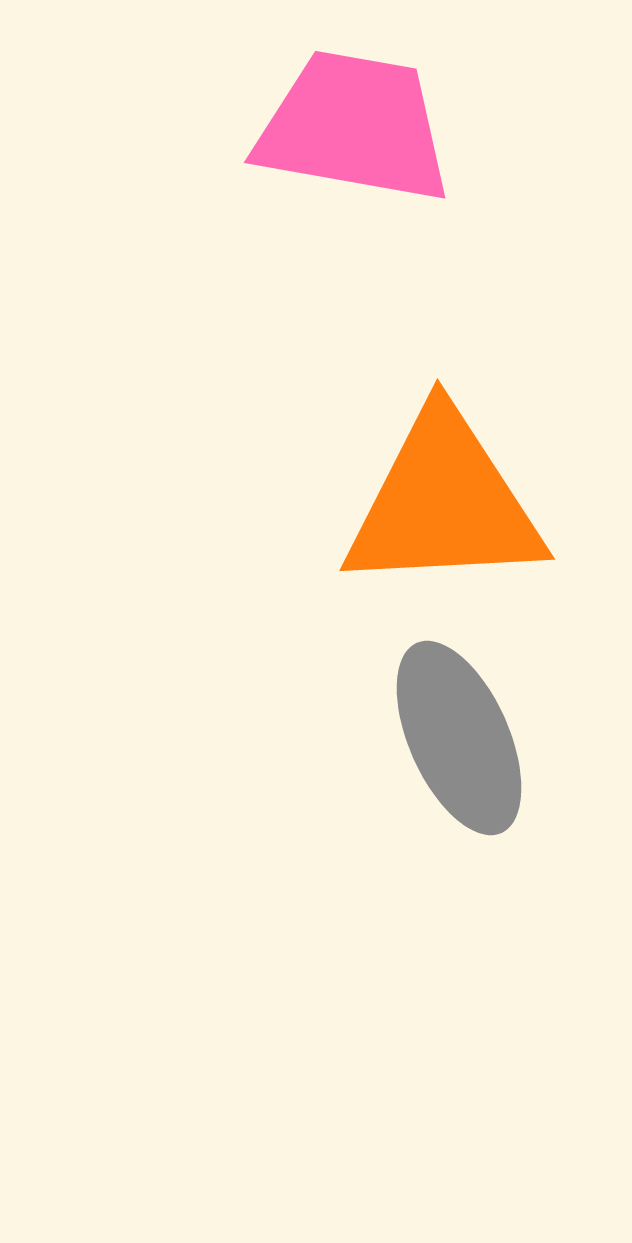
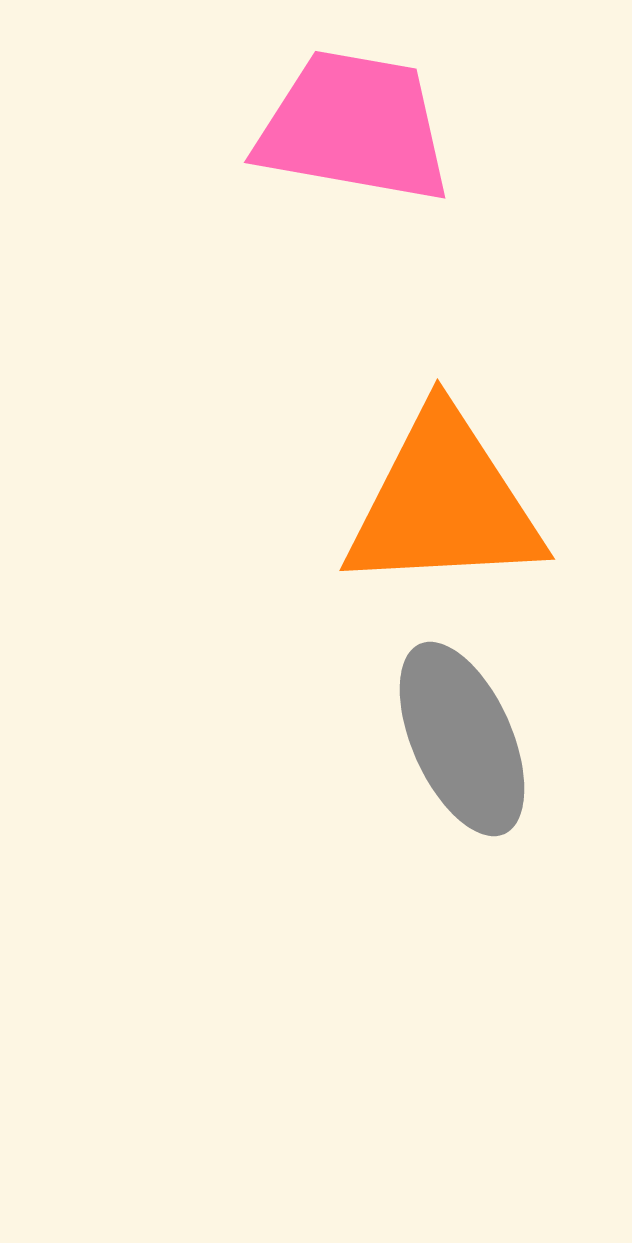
gray ellipse: moved 3 px right, 1 px down
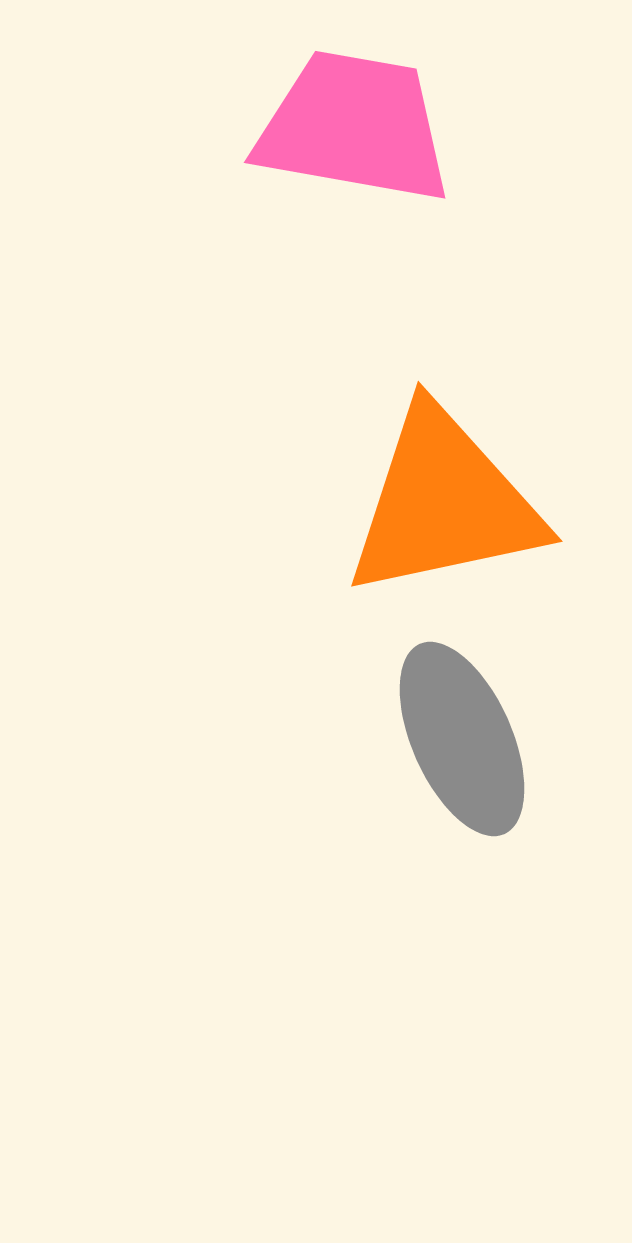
orange triangle: rotated 9 degrees counterclockwise
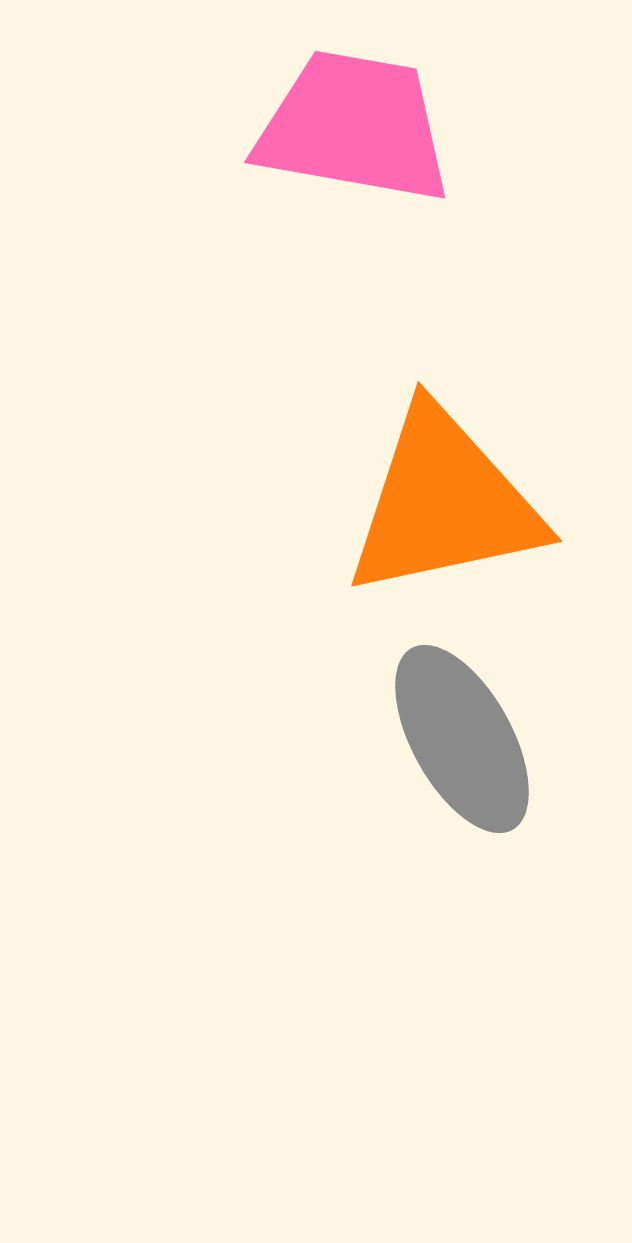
gray ellipse: rotated 5 degrees counterclockwise
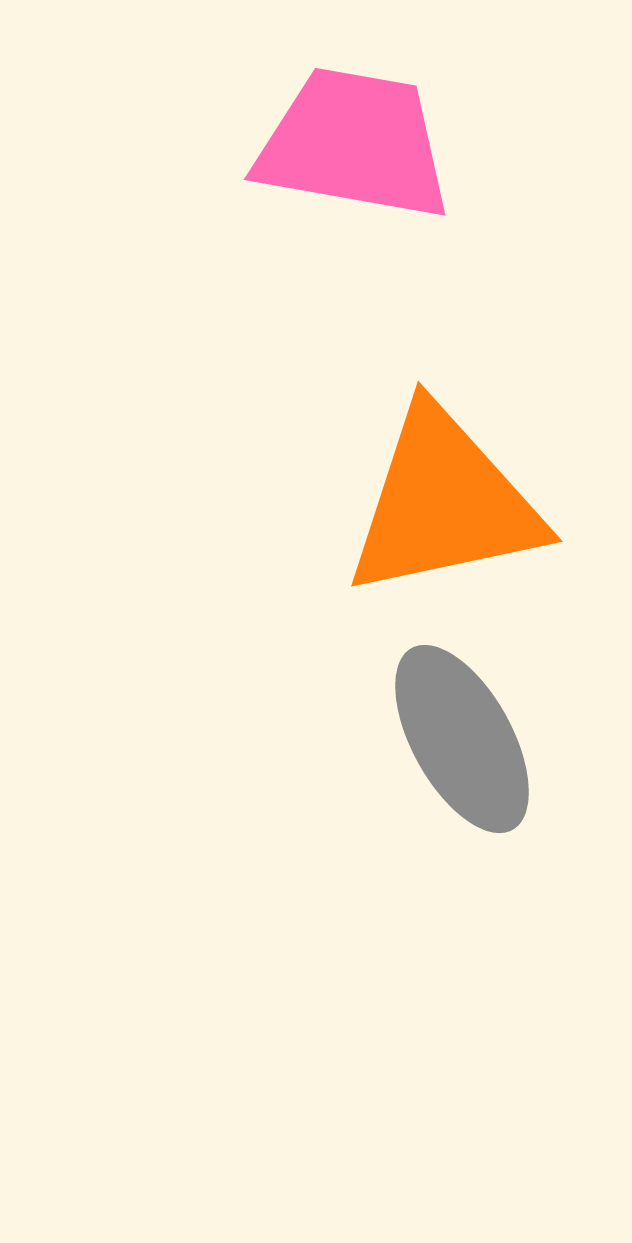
pink trapezoid: moved 17 px down
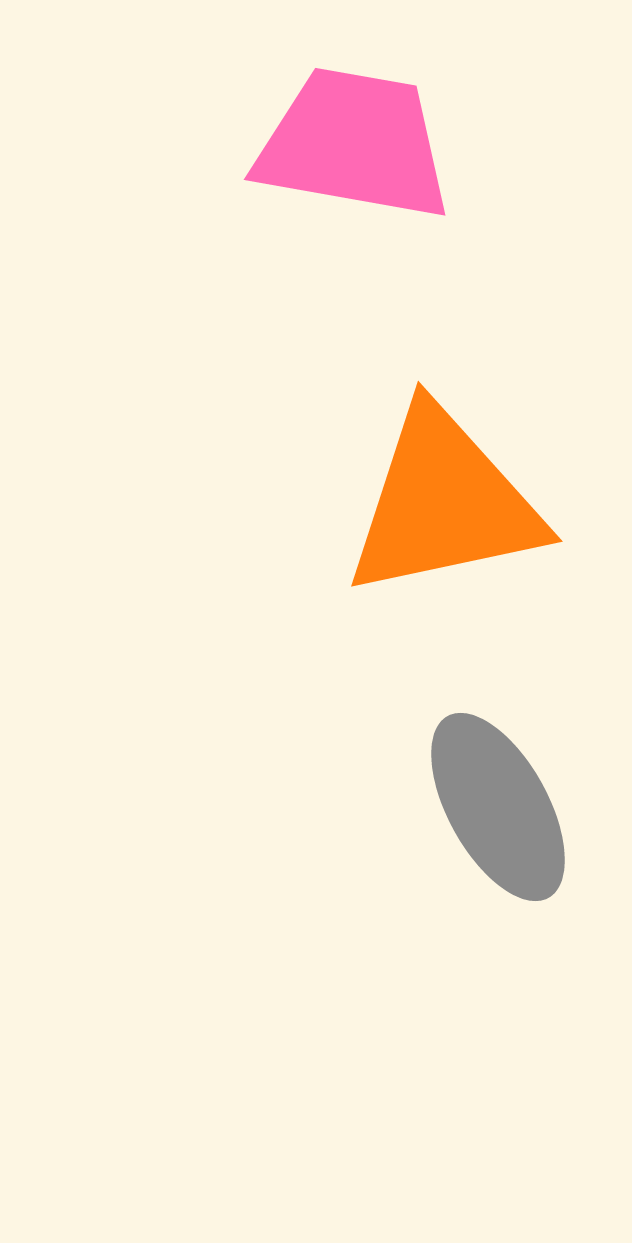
gray ellipse: moved 36 px right, 68 px down
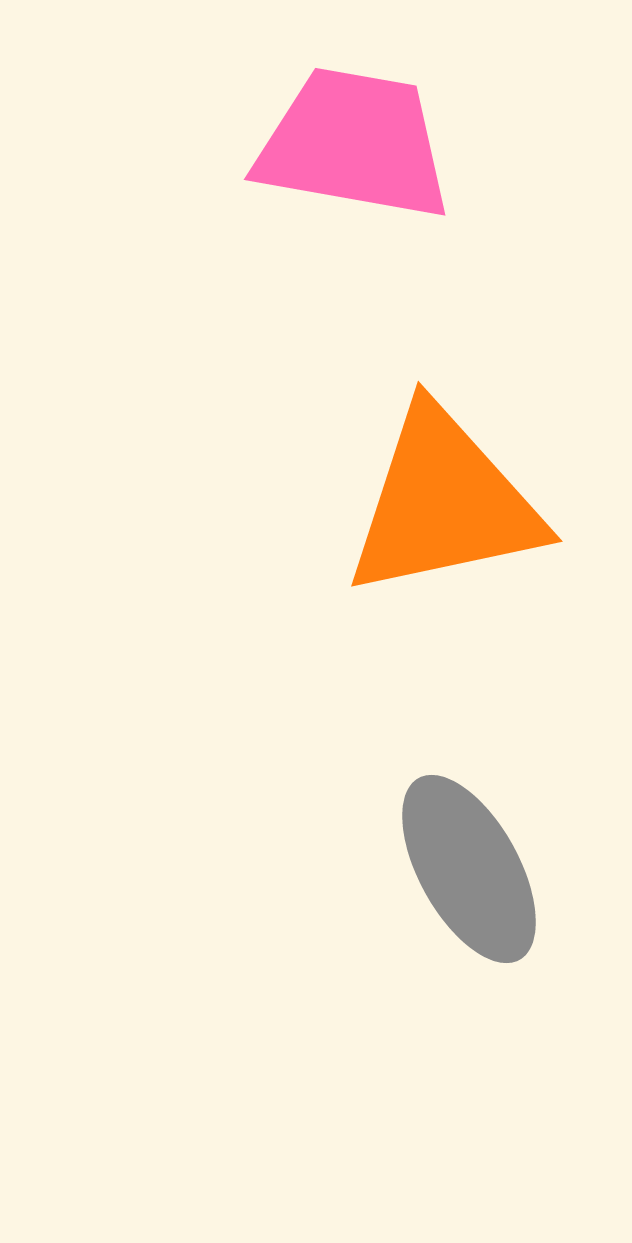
gray ellipse: moved 29 px left, 62 px down
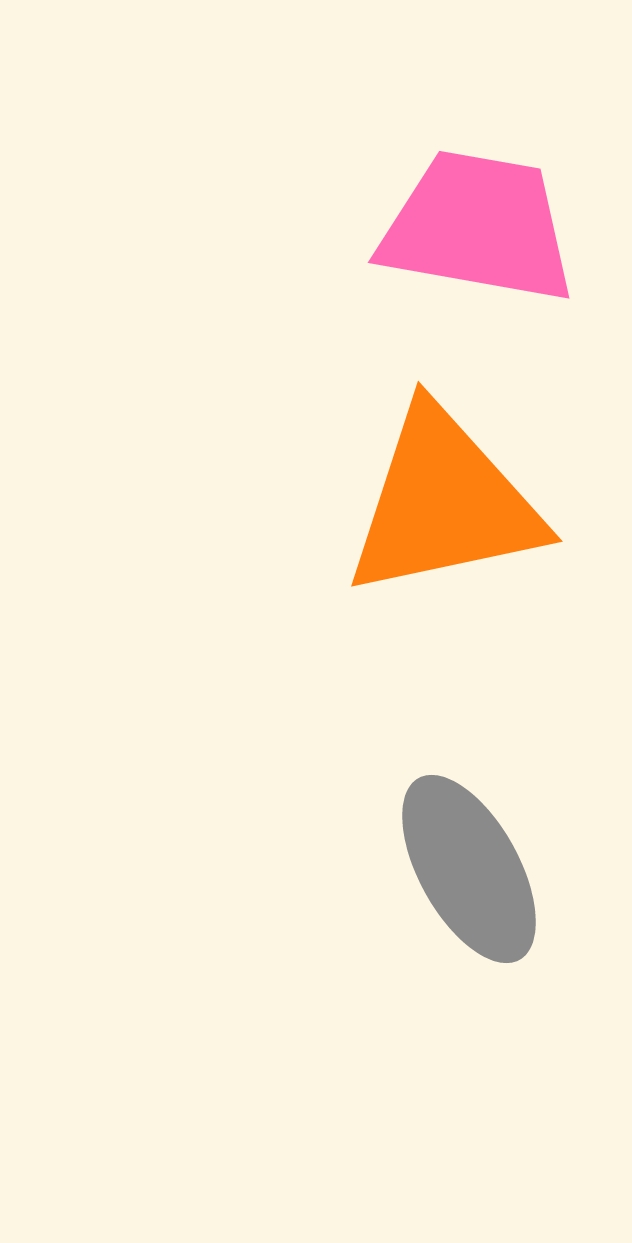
pink trapezoid: moved 124 px right, 83 px down
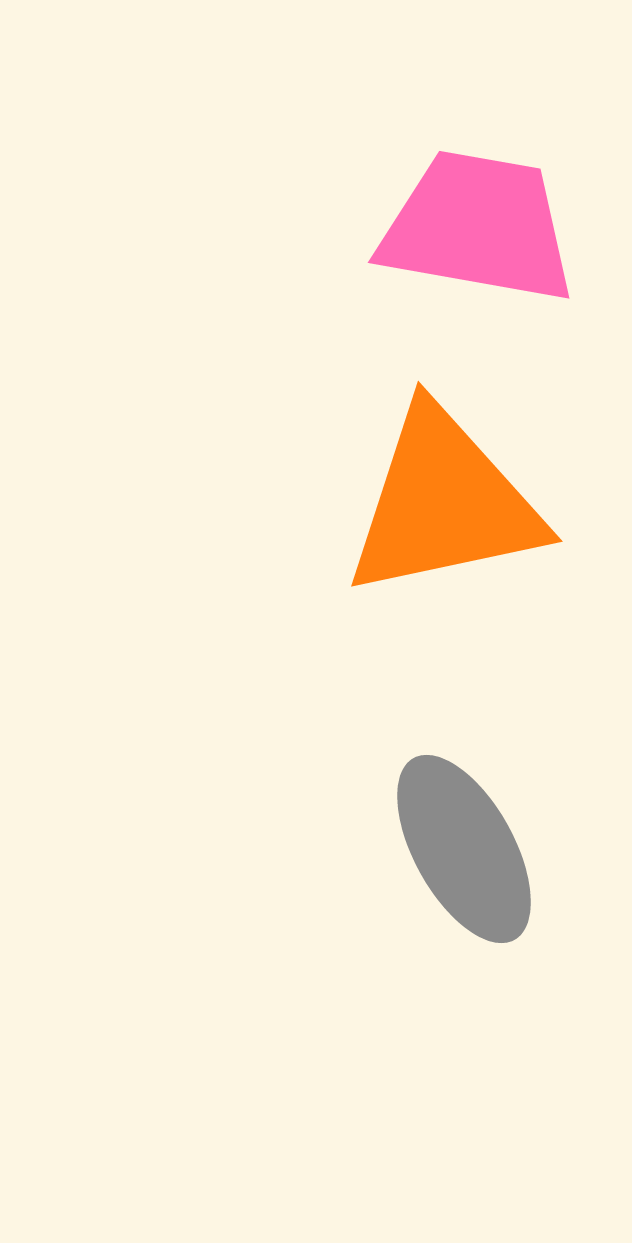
gray ellipse: moved 5 px left, 20 px up
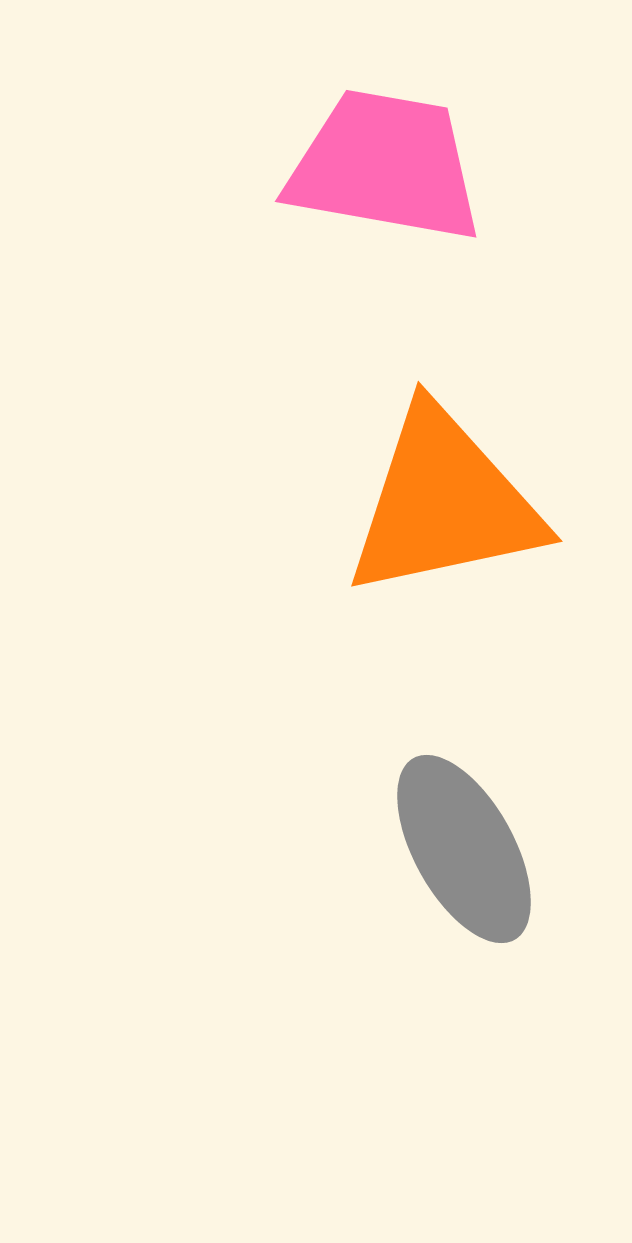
pink trapezoid: moved 93 px left, 61 px up
